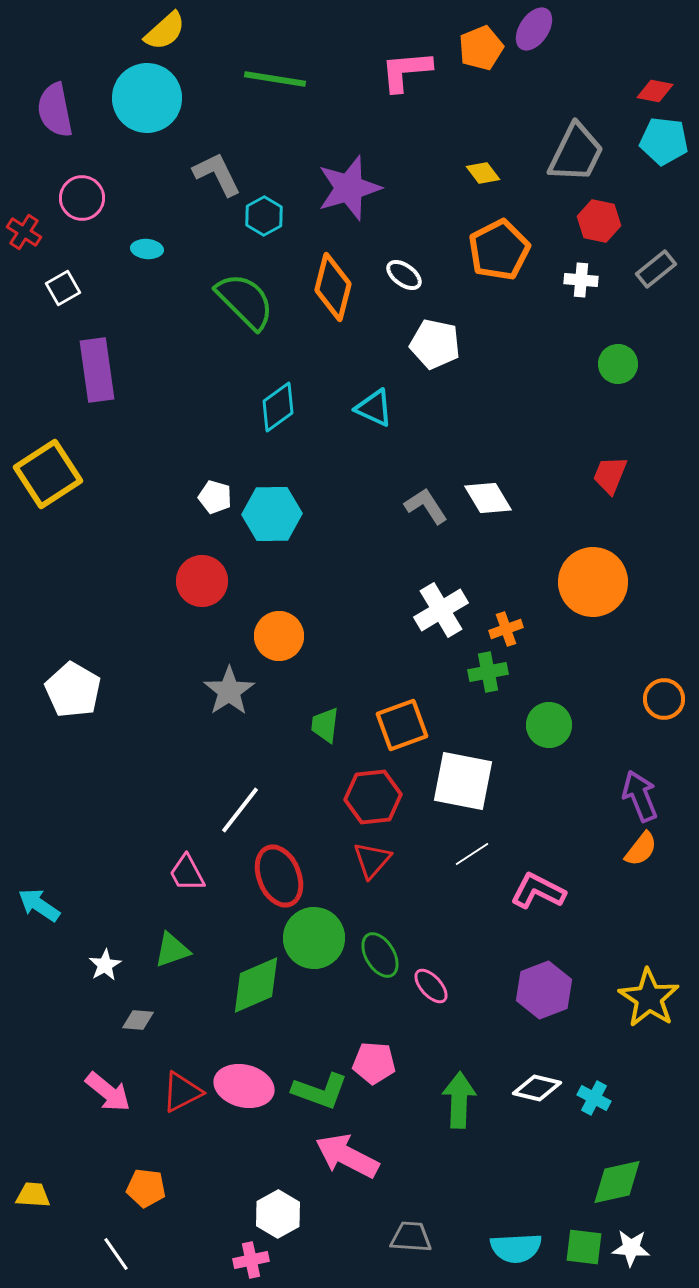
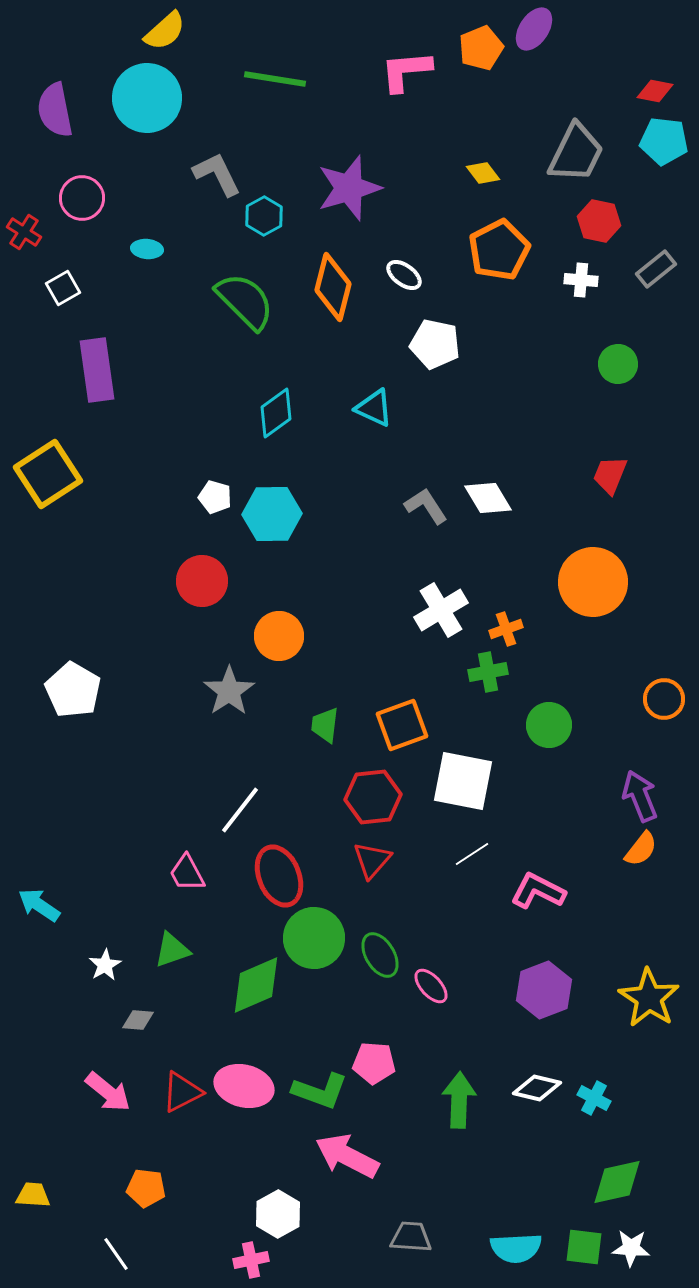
cyan diamond at (278, 407): moved 2 px left, 6 px down
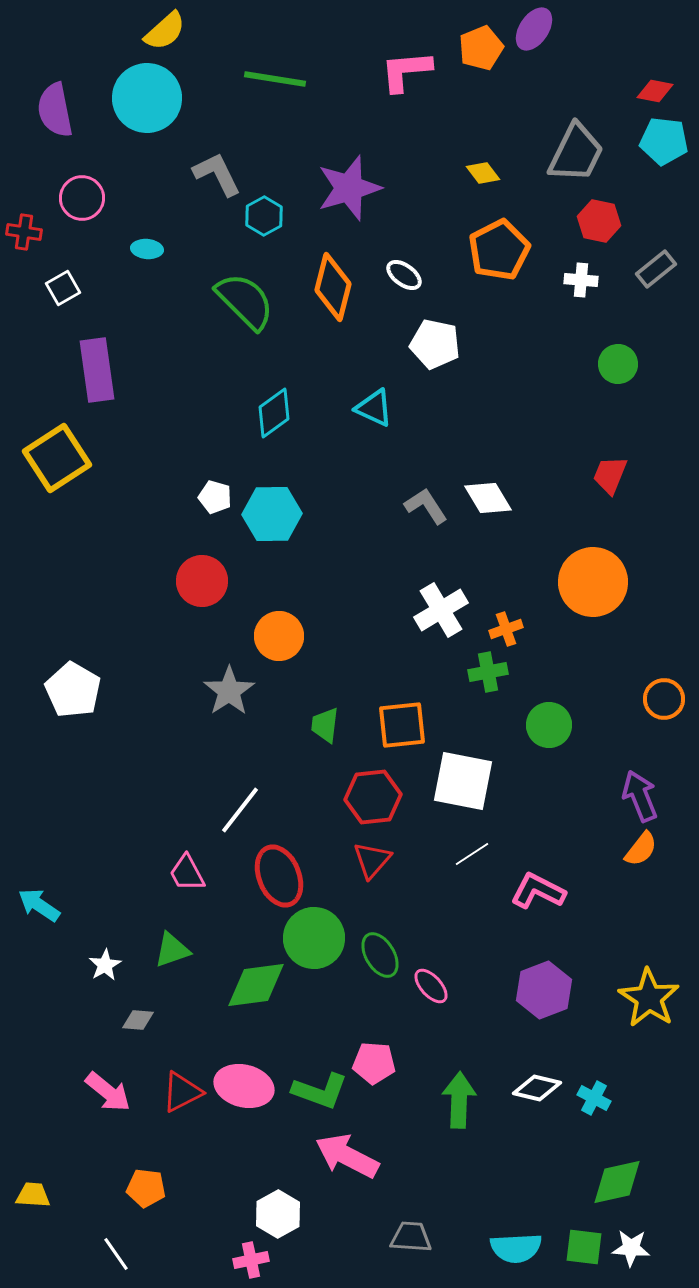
red cross at (24, 232): rotated 24 degrees counterclockwise
cyan diamond at (276, 413): moved 2 px left
yellow square at (48, 474): moved 9 px right, 16 px up
orange square at (402, 725): rotated 14 degrees clockwise
green diamond at (256, 985): rotated 16 degrees clockwise
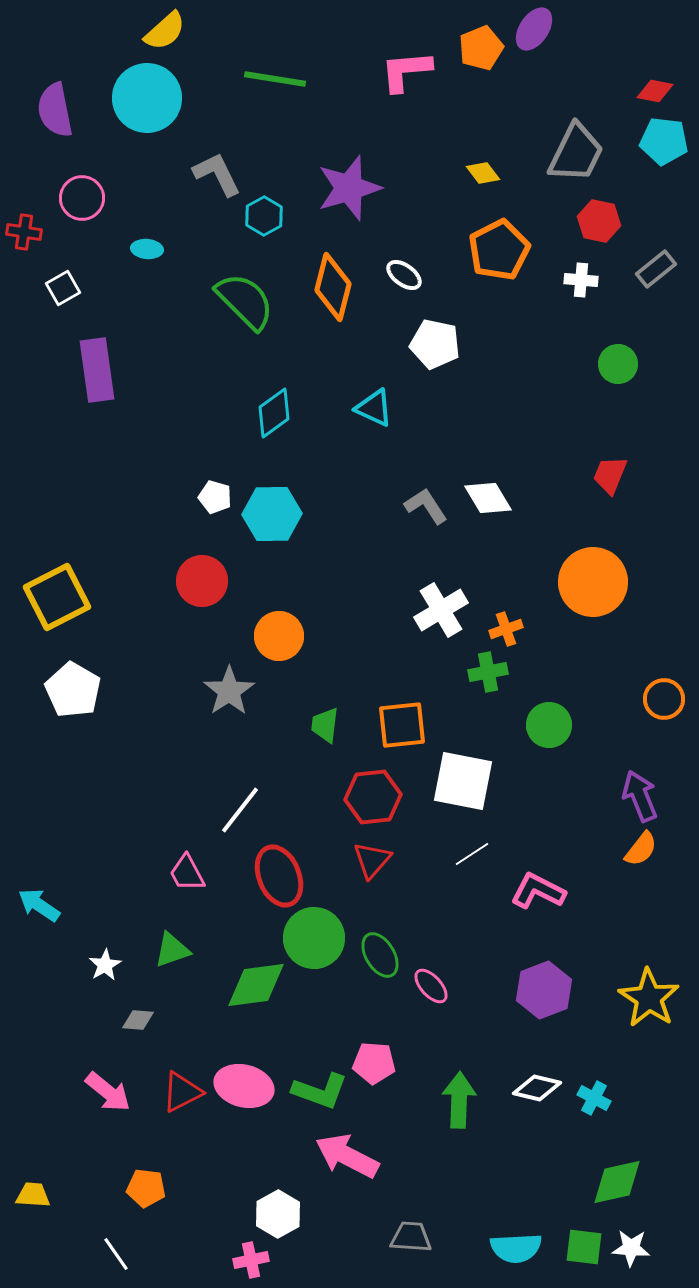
yellow square at (57, 458): moved 139 px down; rotated 6 degrees clockwise
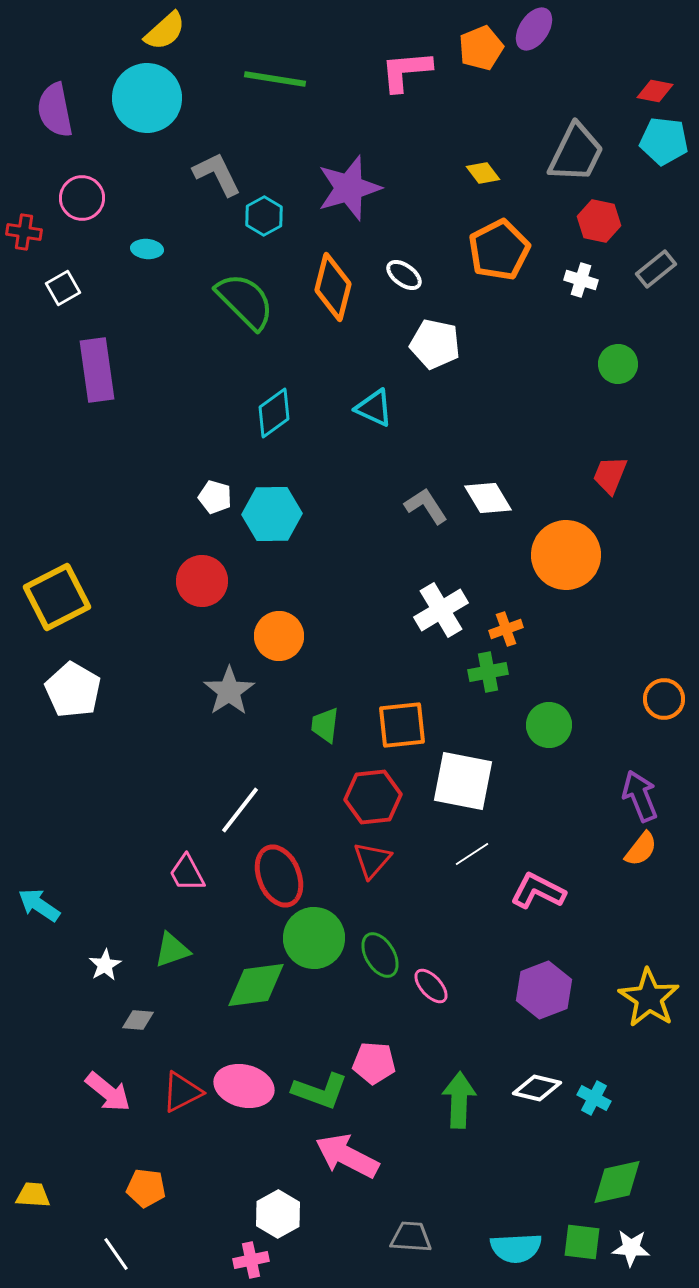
white cross at (581, 280): rotated 12 degrees clockwise
orange circle at (593, 582): moved 27 px left, 27 px up
green square at (584, 1247): moved 2 px left, 5 px up
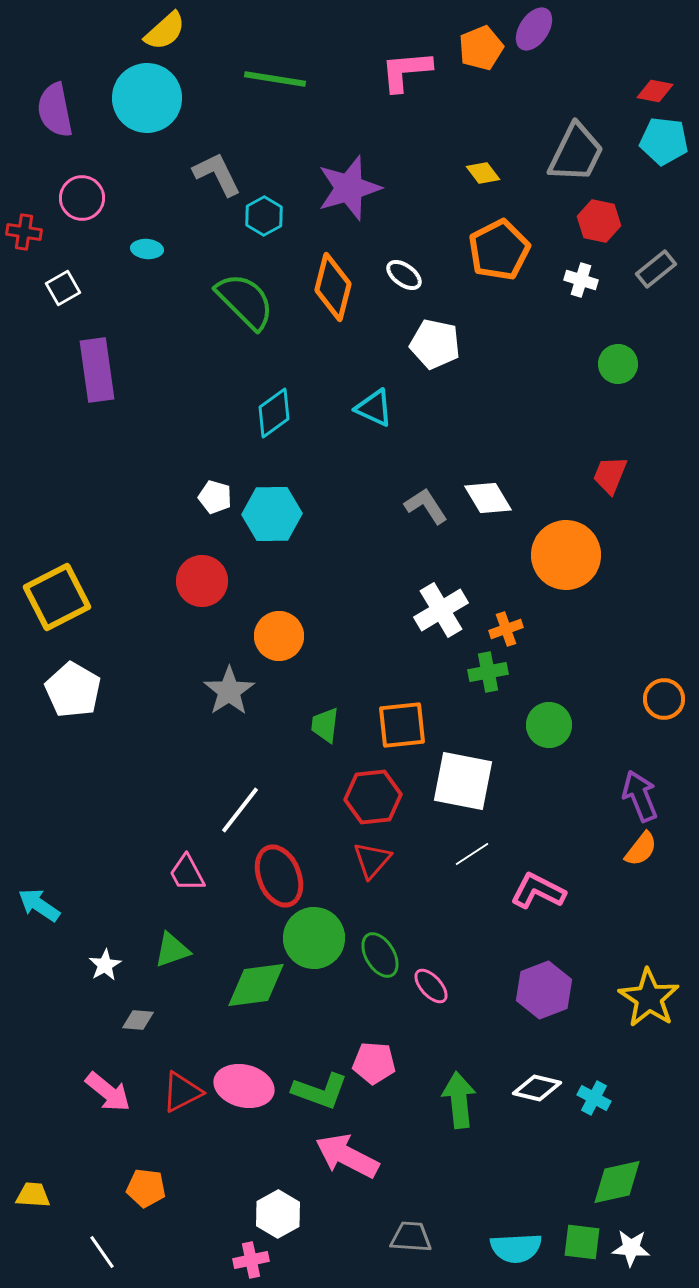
green arrow at (459, 1100): rotated 8 degrees counterclockwise
white line at (116, 1254): moved 14 px left, 2 px up
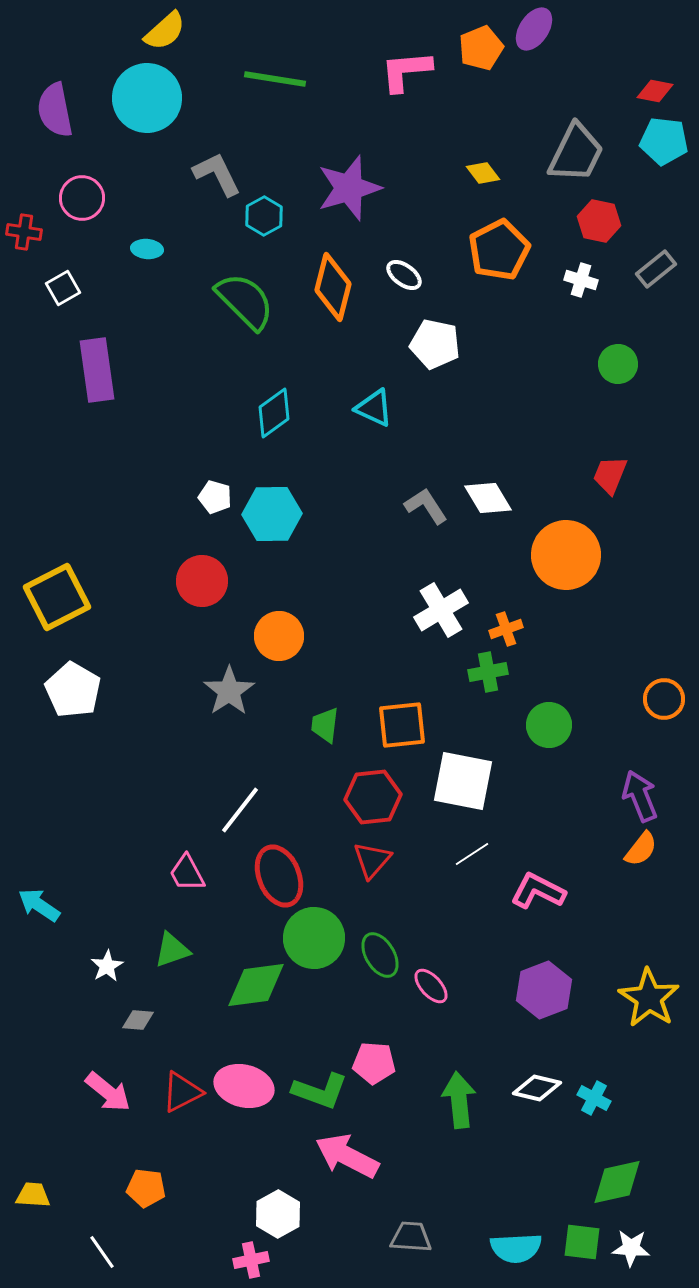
white star at (105, 965): moved 2 px right, 1 px down
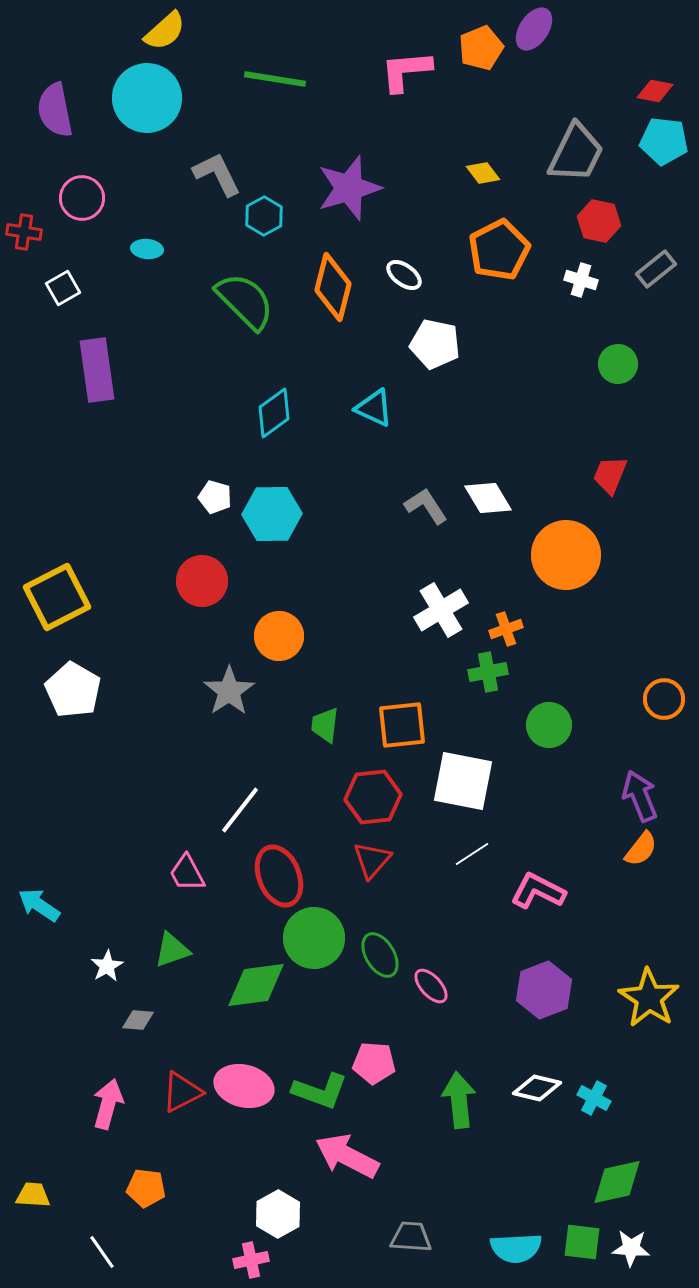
pink arrow at (108, 1092): moved 12 px down; rotated 114 degrees counterclockwise
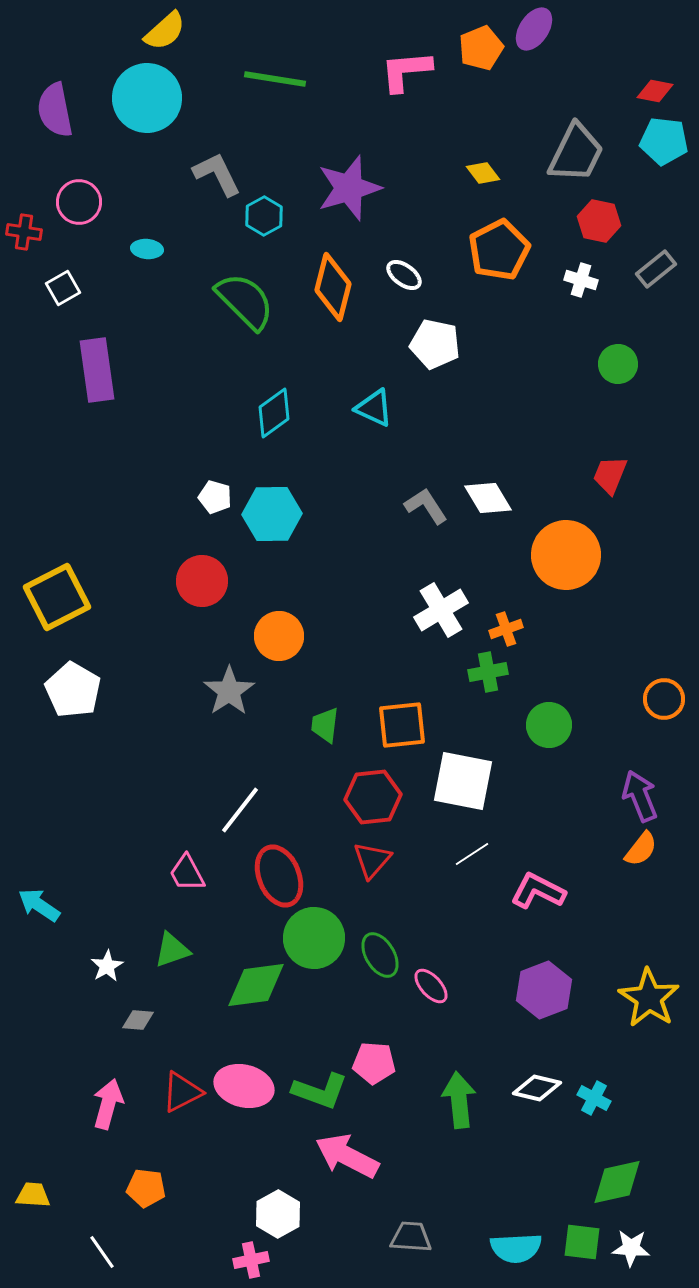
pink circle at (82, 198): moved 3 px left, 4 px down
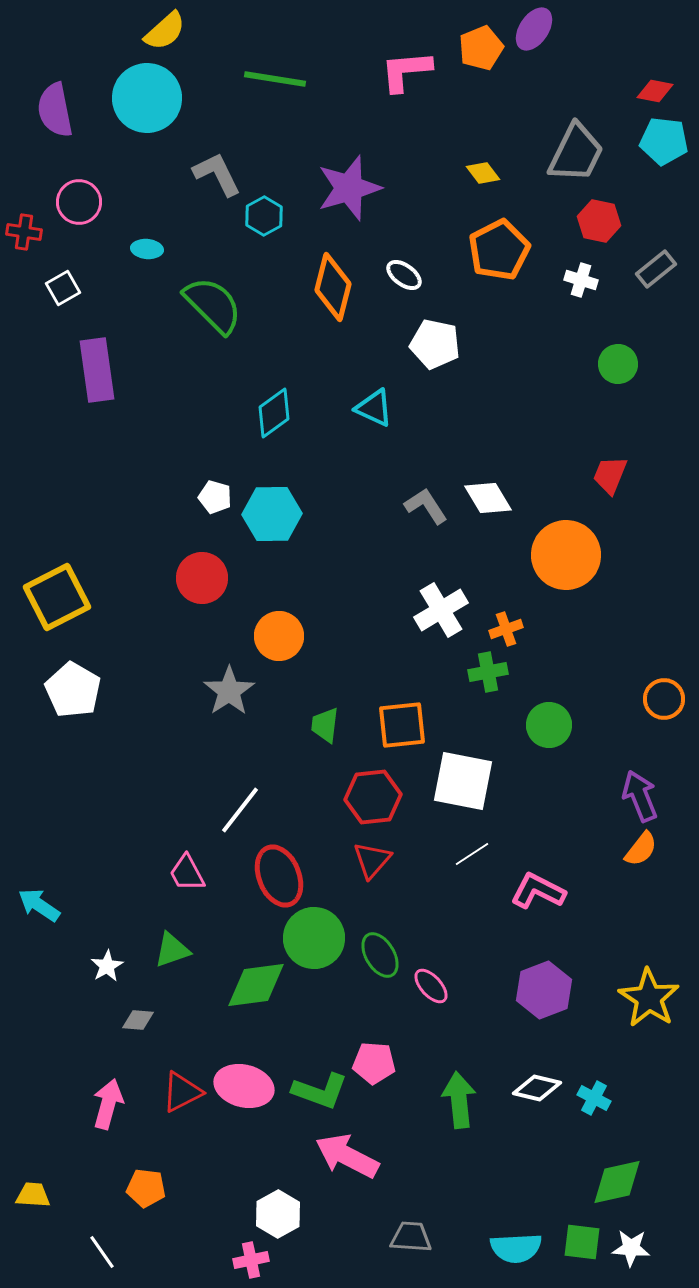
green semicircle at (245, 301): moved 32 px left, 4 px down
red circle at (202, 581): moved 3 px up
